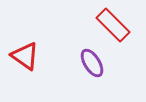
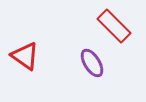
red rectangle: moved 1 px right, 1 px down
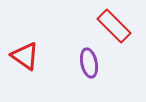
purple ellipse: moved 3 px left; rotated 20 degrees clockwise
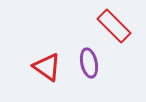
red triangle: moved 22 px right, 11 px down
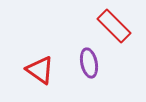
red triangle: moved 7 px left, 3 px down
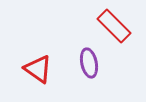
red triangle: moved 2 px left, 1 px up
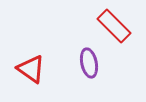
red triangle: moved 7 px left
